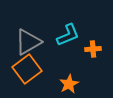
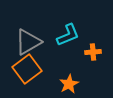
orange cross: moved 3 px down
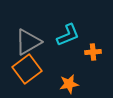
orange star: rotated 18 degrees clockwise
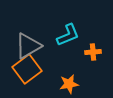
gray triangle: moved 4 px down
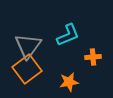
gray triangle: rotated 24 degrees counterclockwise
orange cross: moved 5 px down
orange star: moved 2 px up
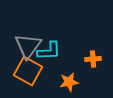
cyan L-shape: moved 19 px left, 16 px down; rotated 20 degrees clockwise
orange cross: moved 2 px down
orange square: moved 1 px right, 2 px down; rotated 24 degrees counterclockwise
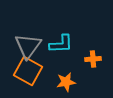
cyan L-shape: moved 12 px right, 7 px up
orange star: moved 3 px left
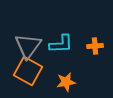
orange cross: moved 2 px right, 13 px up
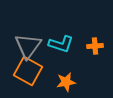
cyan L-shape: rotated 20 degrees clockwise
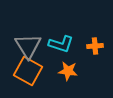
gray triangle: rotated 8 degrees counterclockwise
orange star: moved 2 px right, 11 px up; rotated 18 degrees clockwise
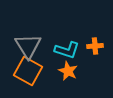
cyan L-shape: moved 6 px right, 6 px down
orange star: rotated 18 degrees clockwise
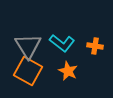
orange cross: rotated 14 degrees clockwise
cyan L-shape: moved 5 px left, 7 px up; rotated 20 degrees clockwise
